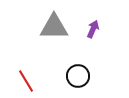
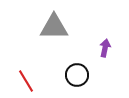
purple arrow: moved 12 px right, 19 px down; rotated 12 degrees counterclockwise
black circle: moved 1 px left, 1 px up
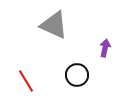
gray triangle: moved 2 px up; rotated 24 degrees clockwise
